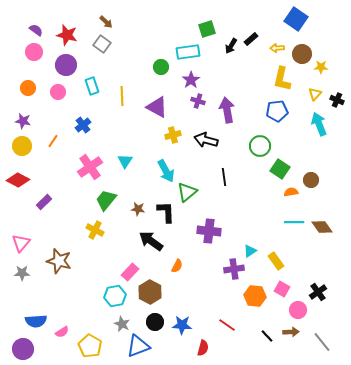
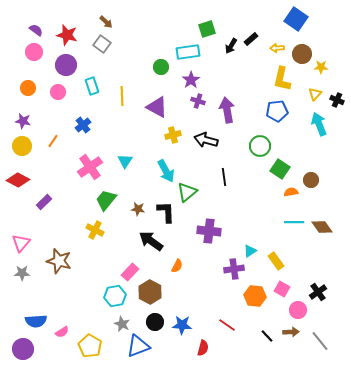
gray line at (322, 342): moved 2 px left, 1 px up
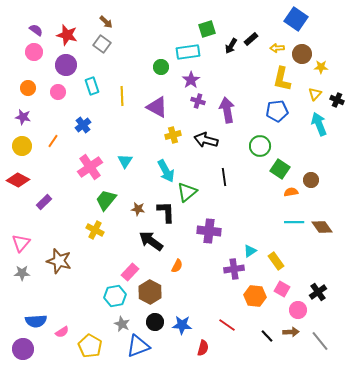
purple star at (23, 121): moved 4 px up
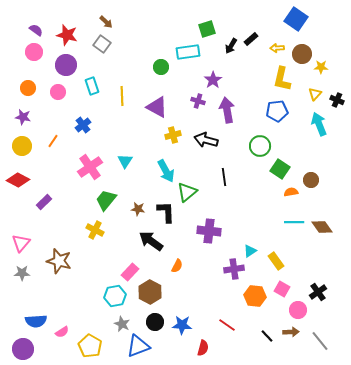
purple star at (191, 80): moved 22 px right
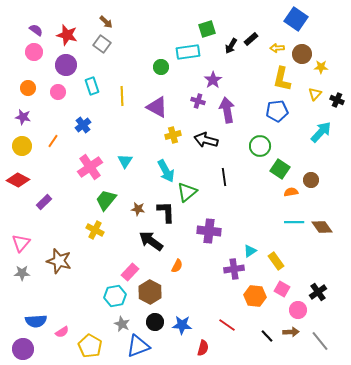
cyan arrow at (319, 124): moved 2 px right, 8 px down; rotated 65 degrees clockwise
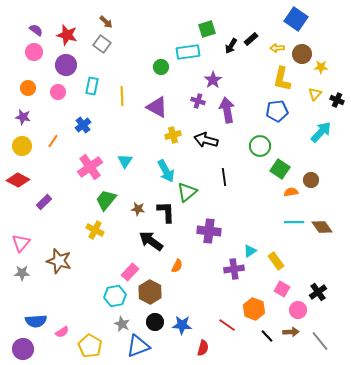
cyan rectangle at (92, 86): rotated 30 degrees clockwise
orange hexagon at (255, 296): moved 1 px left, 13 px down; rotated 15 degrees clockwise
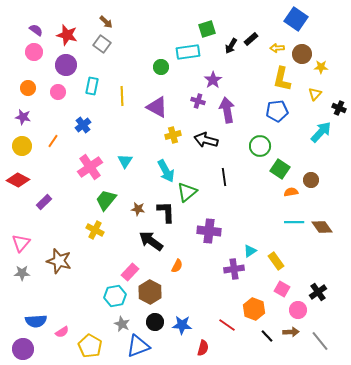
black cross at (337, 100): moved 2 px right, 8 px down
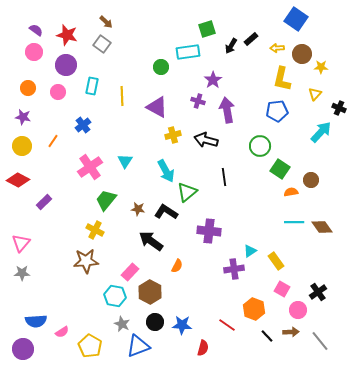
black L-shape at (166, 212): rotated 55 degrees counterclockwise
brown star at (59, 261): moved 27 px right; rotated 20 degrees counterclockwise
cyan hexagon at (115, 296): rotated 20 degrees clockwise
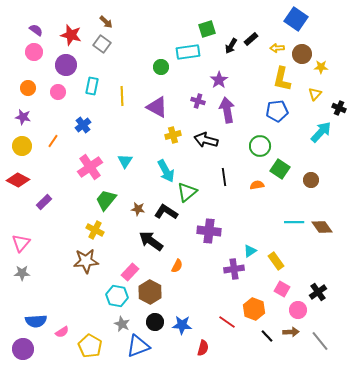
red star at (67, 35): moved 4 px right
purple star at (213, 80): moved 6 px right
orange semicircle at (291, 192): moved 34 px left, 7 px up
cyan hexagon at (115, 296): moved 2 px right
red line at (227, 325): moved 3 px up
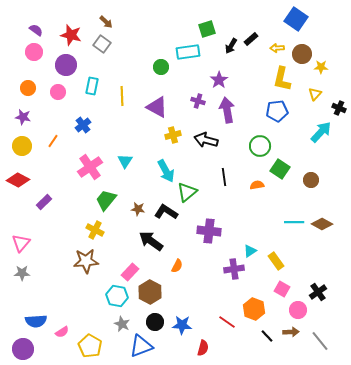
brown diamond at (322, 227): moved 3 px up; rotated 25 degrees counterclockwise
blue triangle at (138, 346): moved 3 px right
